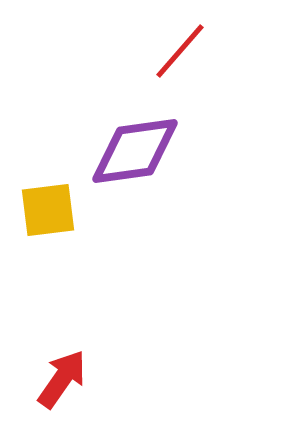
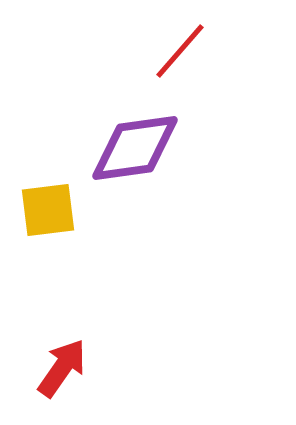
purple diamond: moved 3 px up
red arrow: moved 11 px up
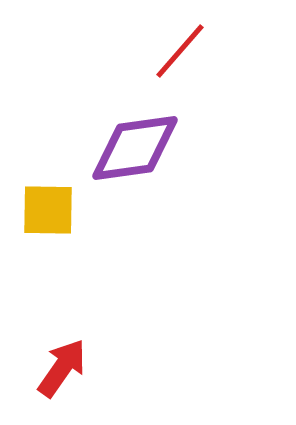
yellow square: rotated 8 degrees clockwise
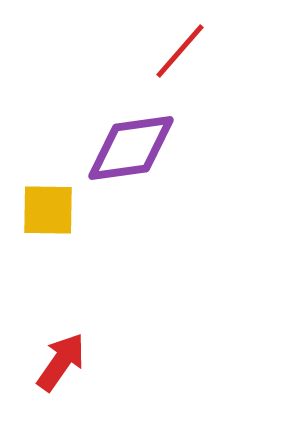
purple diamond: moved 4 px left
red arrow: moved 1 px left, 6 px up
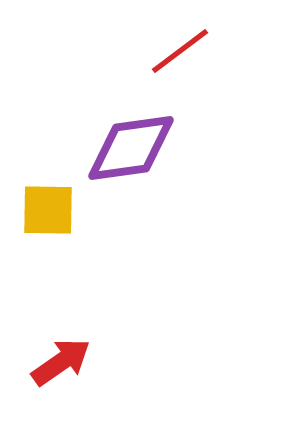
red line: rotated 12 degrees clockwise
red arrow: rotated 20 degrees clockwise
